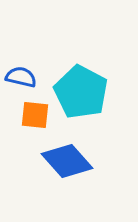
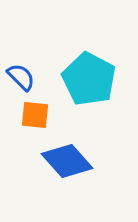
blue semicircle: rotated 32 degrees clockwise
cyan pentagon: moved 8 px right, 13 px up
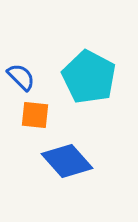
cyan pentagon: moved 2 px up
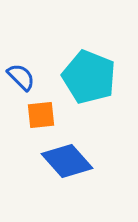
cyan pentagon: rotated 6 degrees counterclockwise
orange square: moved 6 px right; rotated 12 degrees counterclockwise
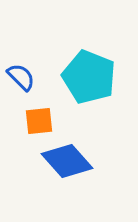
orange square: moved 2 px left, 6 px down
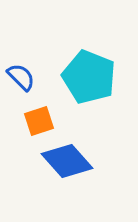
orange square: rotated 12 degrees counterclockwise
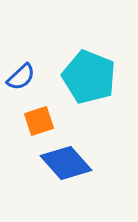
blue semicircle: rotated 92 degrees clockwise
blue diamond: moved 1 px left, 2 px down
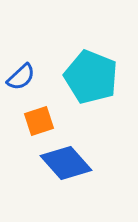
cyan pentagon: moved 2 px right
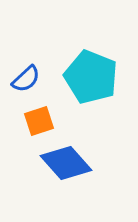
blue semicircle: moved 5 px right, 2 px down
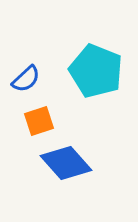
cyan pentagon: moved 5 px right, 6 px up
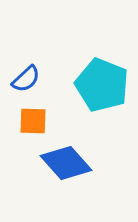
cyan pentagon: moved 6 px right, 14 px down
orange square: moved 6 px left; rotated 20 degrees clockwise
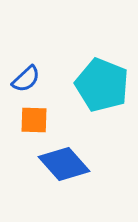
orange square: moved 1 px right, 1 px up
blue diamond: moved 2 px left, 1 px down
